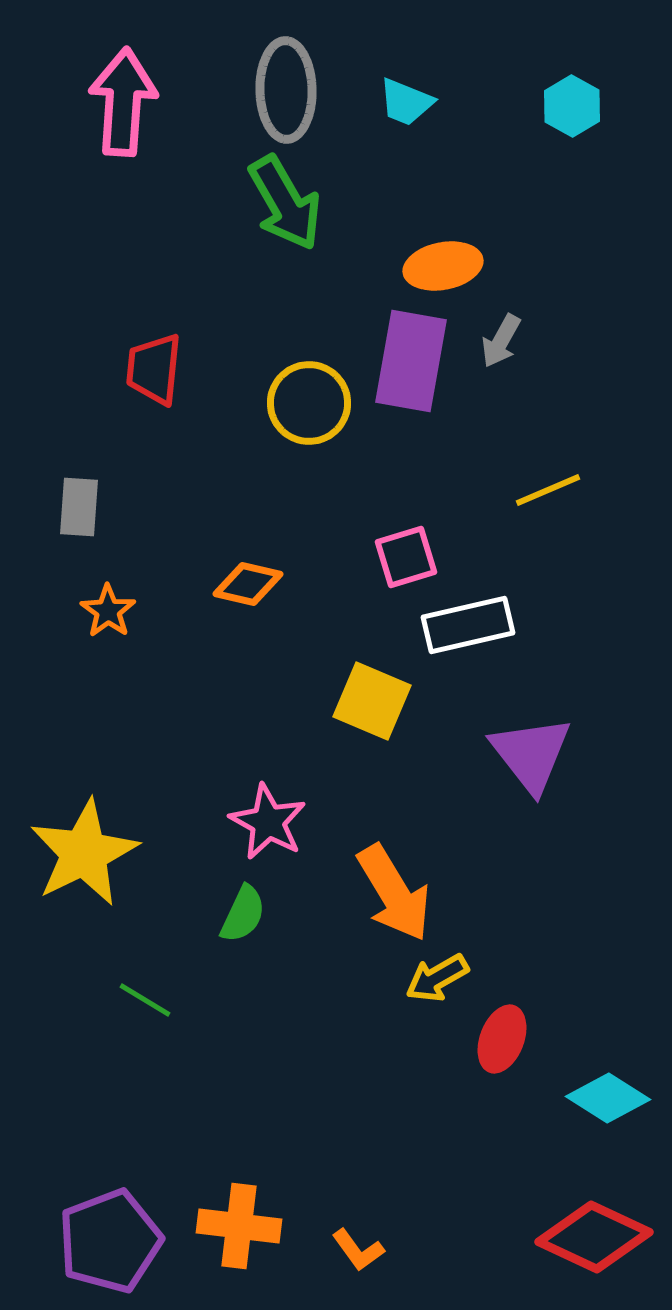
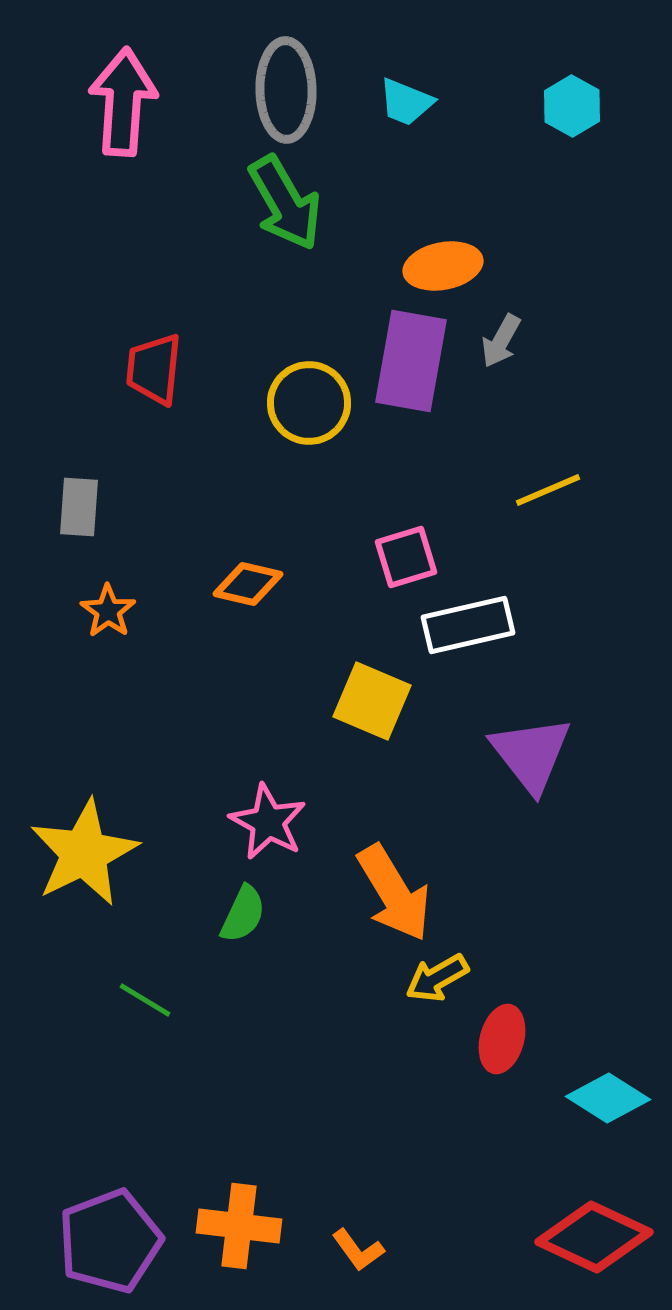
red ellipse: rotated 6 degrees counterclockwise
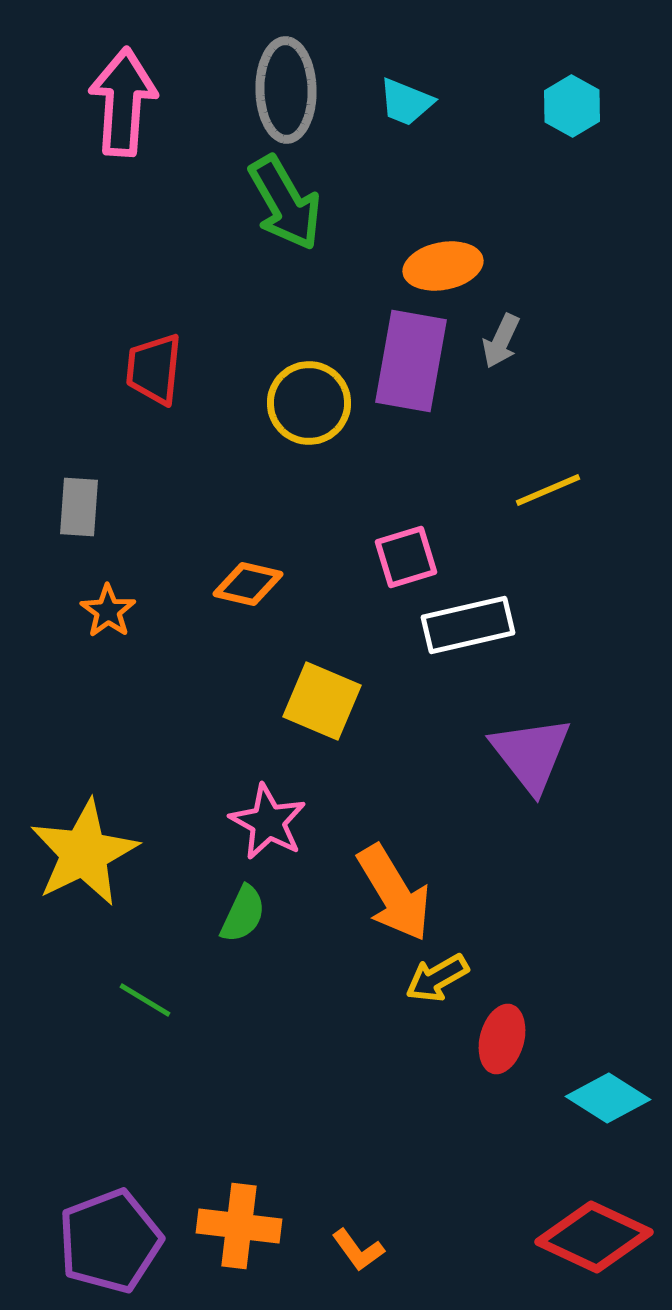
gray arrow: rotated 4 degrees counterclockwise
yellow square: moved 50 px left
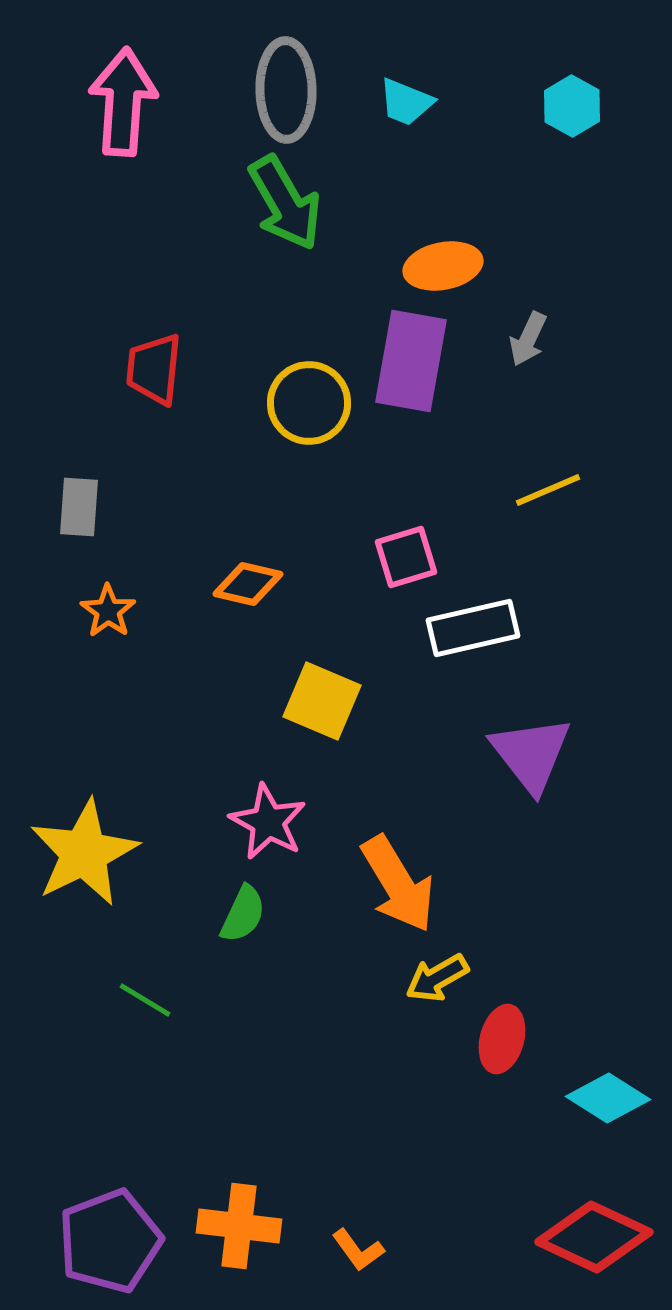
gray arrow: moved 27 px right, 2 px up
white rectangle: moved 5 px right, 3 px down
orange arrow: moved 4 px right, 9 px up
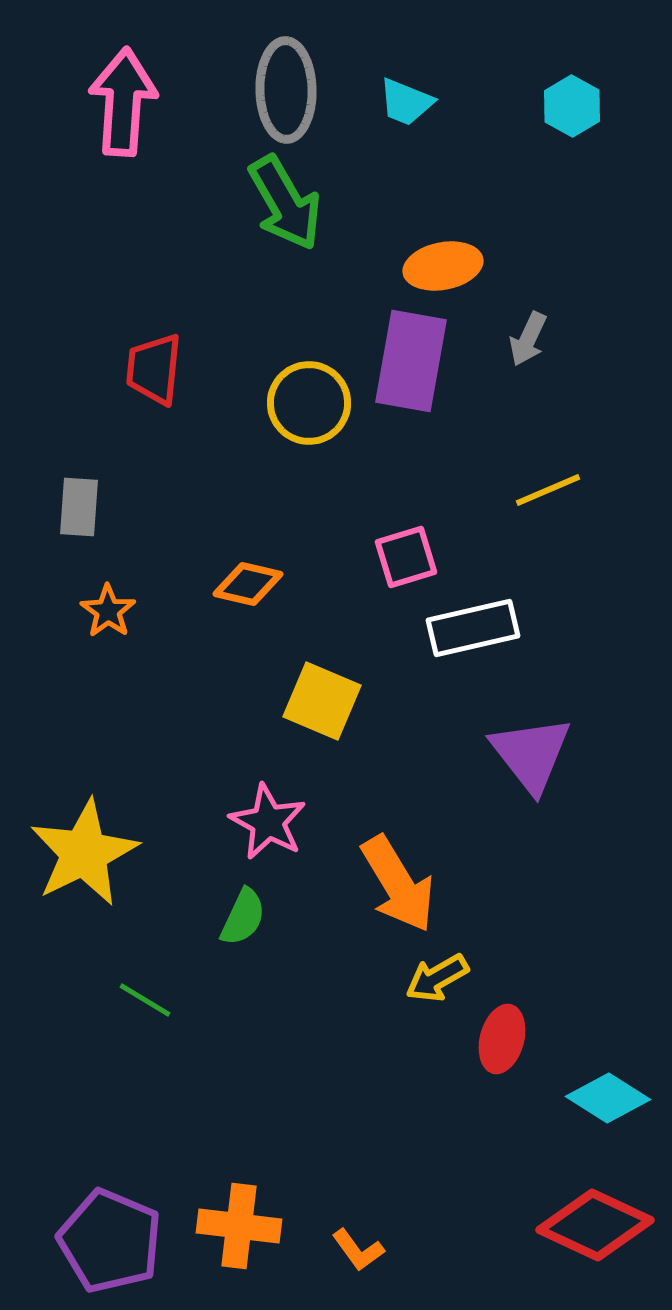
green semicircle: moved 3 px down
red diamond: moved 1 px right, 12 px up
purple pentagon: rotated 28 degrees counterclockwise
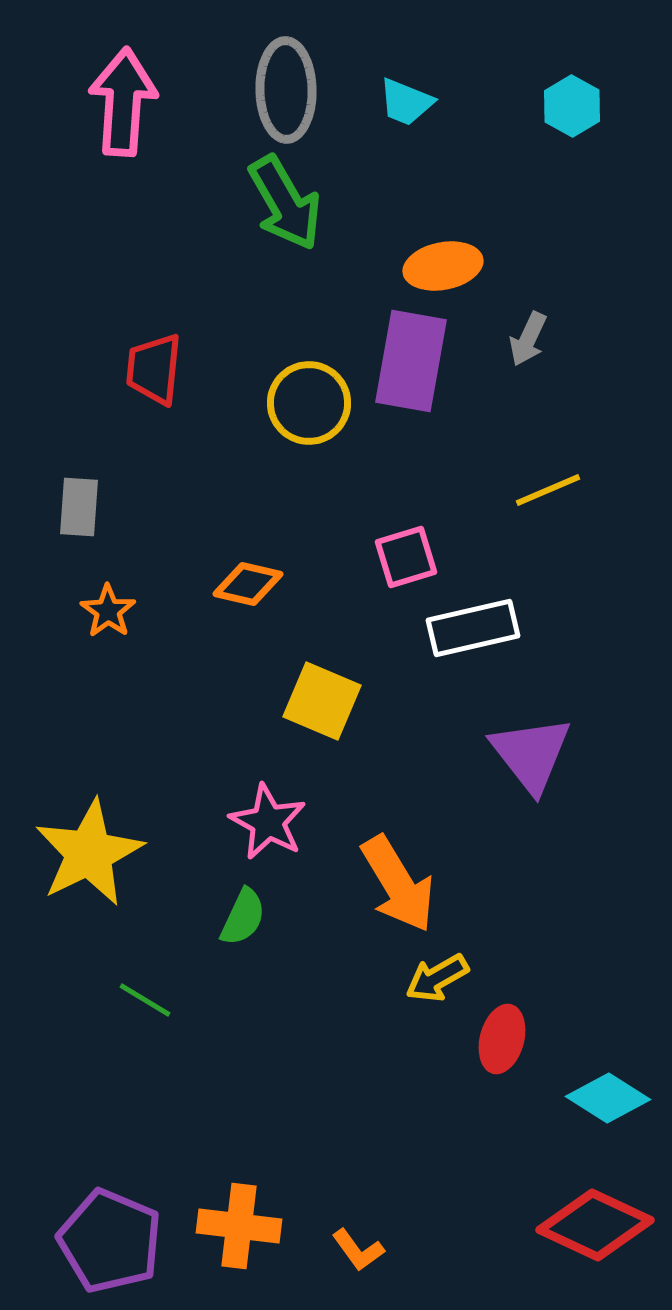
yellow star: moved 5 px right
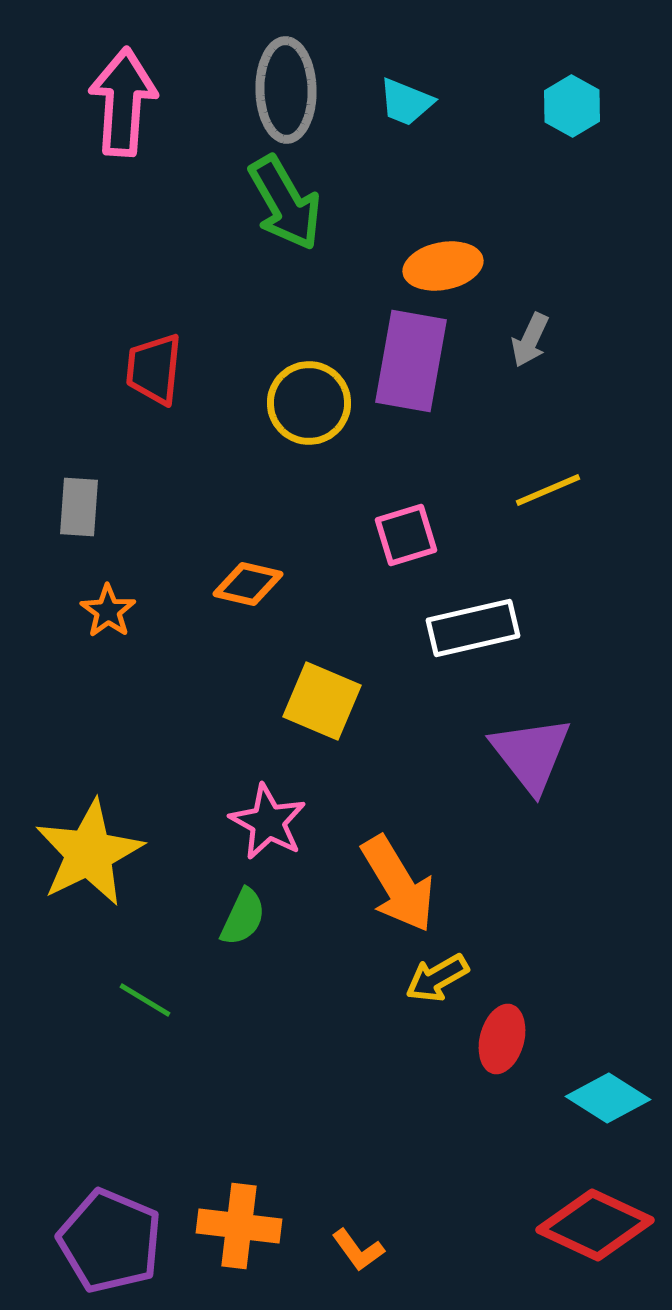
gray arrow: moved 2 px right, 1 px down
pink square: moved 22 px up
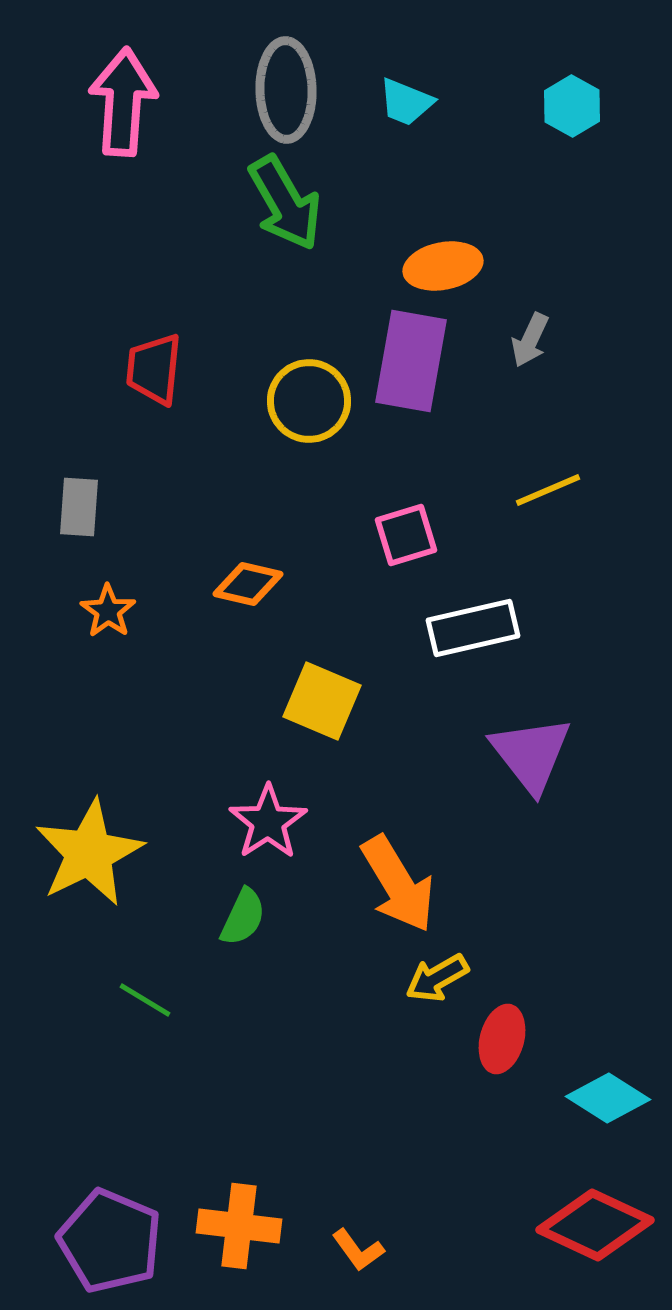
yellow circle: moved 2 px up
pink star: rotated 10 degrees clockwise
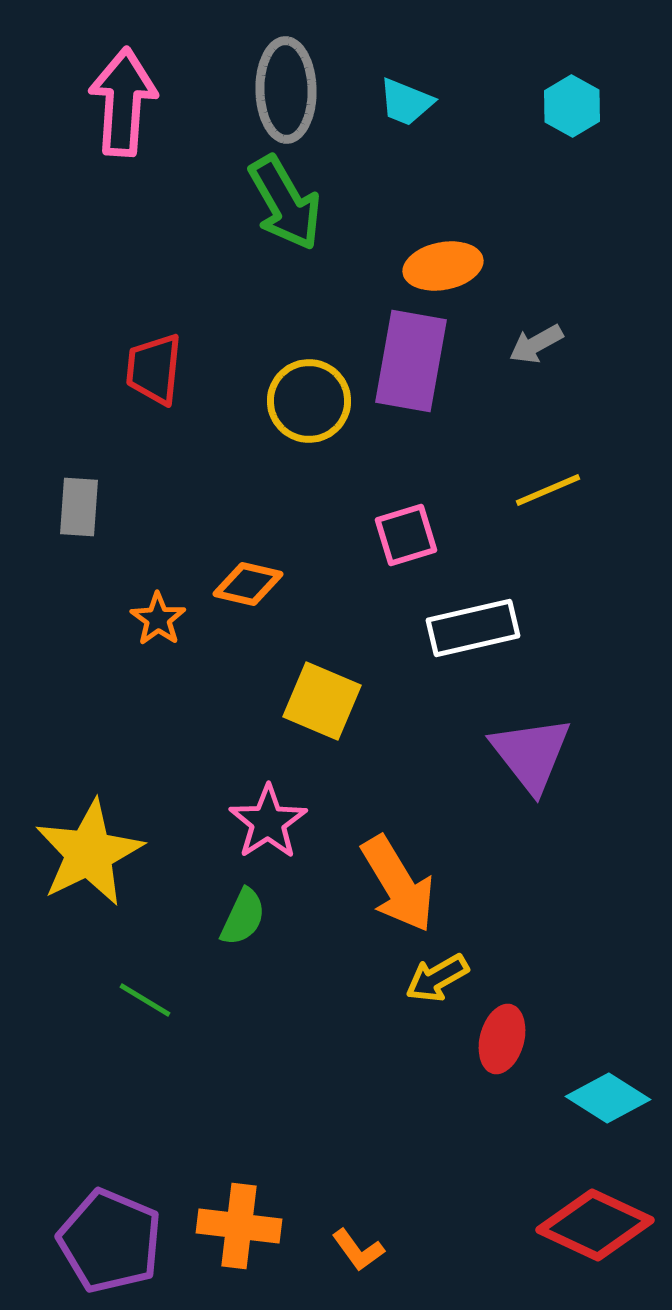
gray arrow: moved 6 px right, 4 px down; rotated 36 degrees clockwise
orange star: moved 50 px right, 8 px down
